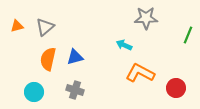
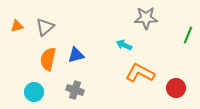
blue triangle: moved 1 px right, 2 px up
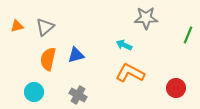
orange L-shape: moved 10 px left
gray cross: moved 3 px right, 5 px down; rotated 12 degrees clockwise
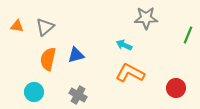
orange triangle: rotated 24 degrees clockwise
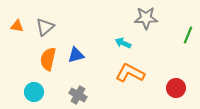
cyan arrow: moved 1 px left, 2 px up
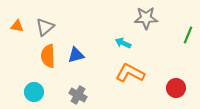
orange semicircle: moved 3 px up; rotated 15 degrees counterclockwise
